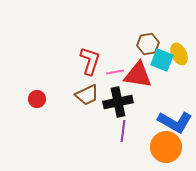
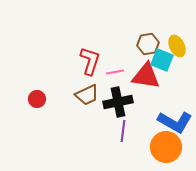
yellow ellipse: moved 2 px left, 8 px up
red triangle: moved 8 px right, 1 px down
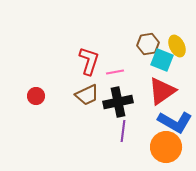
red L-shape: moved 1 px left
red triangle: moved 16 px right, 15 px down; rotated 44 degrees counterclockwise
red circle: moved 1 px left, 3 px up
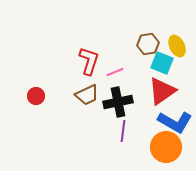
cyan square: moved 3 px down
pink line: rotated 12 degrees counterclockwise
